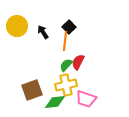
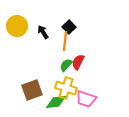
yellow cross: moved 3 px down; rotated 30 degrees clockwise
green diamond: moved 1 px right
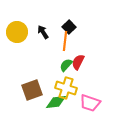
yellow circle: moved 6 px down
pink trapezoid: moved 4 px right, 4 px down
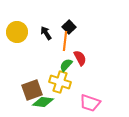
black arrow: moved 3 px right, 1 px down
red semicircle: moved 2 px right, 4 px up; rotated 126 degrees clockwise
yellow cross: moved 6 px left, 6 px up
green diamond: moved 13 px left; rotated 15 degrees clockwise
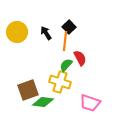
brown square: moved 4 px left
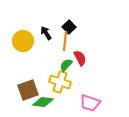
yellow circle: moved 6 px right, 9 px down
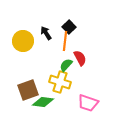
pink trapezoid: moved 2 px left
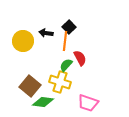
black arrow: rotated 48 degrees counterclockwise
brown square: moved 2 px right, 4 px up; rotated 30 degrees counterclockwise
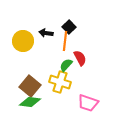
green diamond: moved 13 px left
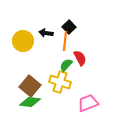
pink trapezoid: rotated 140 degrees clockwise
